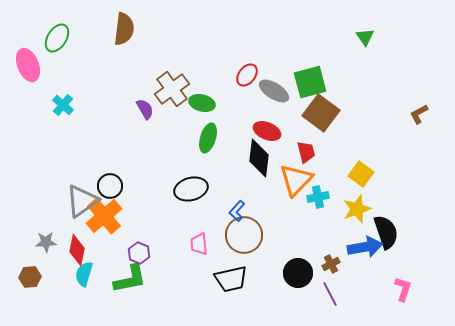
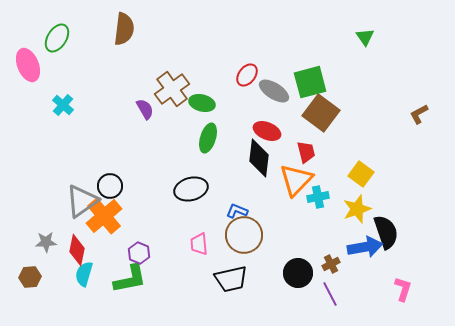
blue L-shape at (237, 211): rotated 70 degrees clockwise
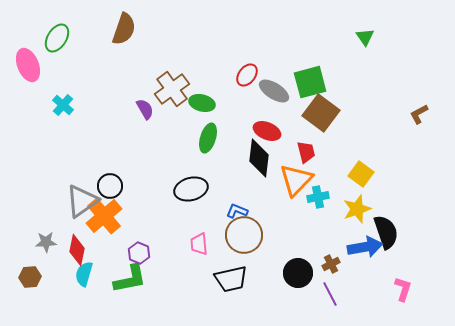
brown semicircle at (124, 29): rotated 12 degrees clockwise
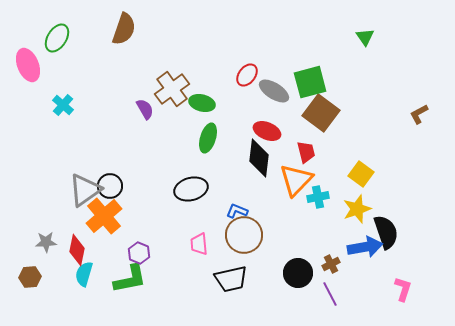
gray triangle at (82, 201): moved 3 px right, 11 px up
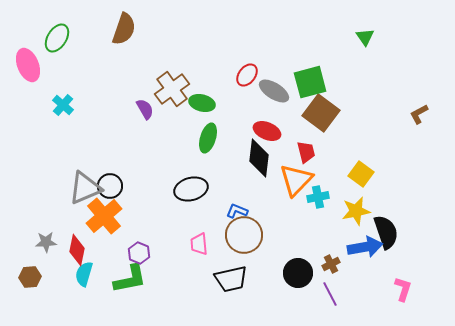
gray triangle at (85, 190): moved 2 px up; rotated 12 degrees clockwise
yellow star at (357, 209): moved 1 px left, 2 px down; rotated 8 degrees clockwise
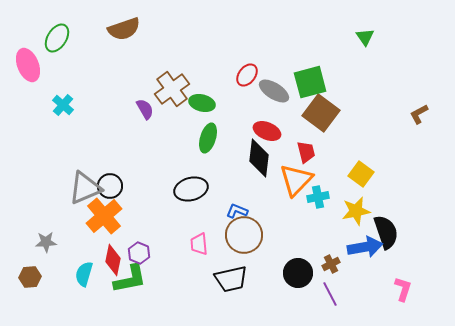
brown semicircle at (124, 29): rotated 52 degrees clockwise
red diamond at (77, 250): moved 36 px right, 10 px down
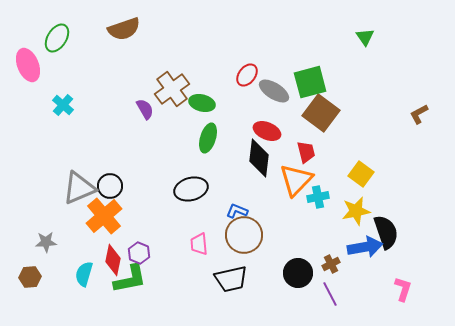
gray triangle at (85, 188): moved 6 px left
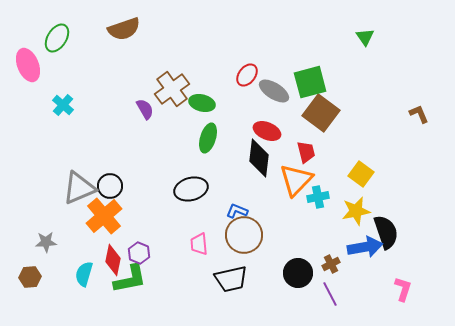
brown L-shape at (419, 114): rotated 95 degrees clockwise
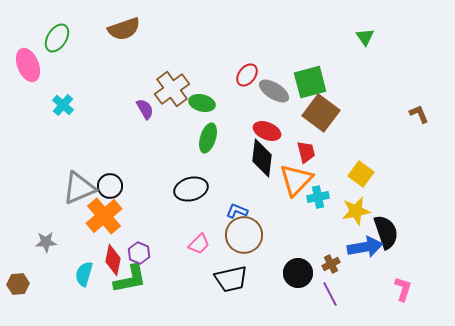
black diamond at (259, 158): moved 3 px right
pink trapezoid at (199, 244): rotated 130 degrees counterclockwise
brown hexagon at (30, 277): moved 12 px left, 7 px down
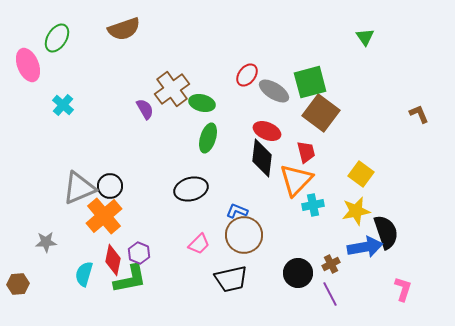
cyan cross at (318, 197): moved 5 px left, 8 px down
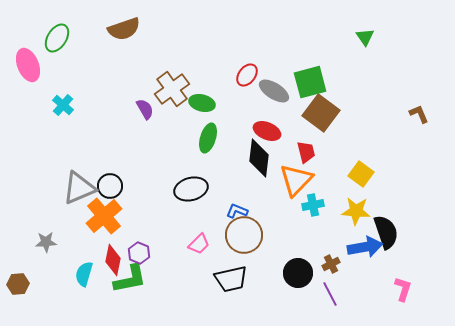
black diamond at (262, 158): moved 3 px left
yellow star at (356, 211): rotated 16 degrees clockwise
